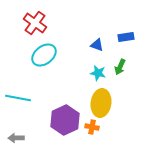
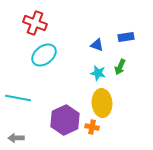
red cross: rotated 15 degrees counterclockwise
yellow ellipse: moved 1 px right; rotated 12 degrees counterclockwise
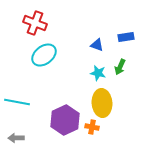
cyan line: moved 1 px left, 4 px down
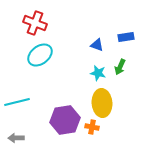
cyan ellipse: moved 4 px left
cyan line: rotated 25 degrees counterclockwise
purple hexagon: rotated 16 degrees clockwise
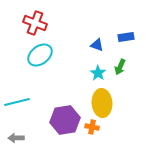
cyan star: rotated 21 degrees clockwise
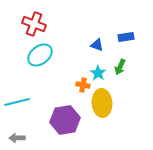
red cross: moved 1 px left, 1 px down
orange cross: moved 9 px left, 42 px up
gray arrow: moved 1 px right
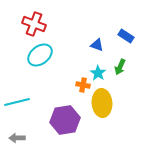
blue rectangle: moved 1 px up; rotated 42 degrees clockwise
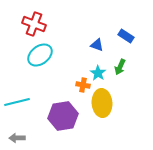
purple hexagon: moved 2 px left, 4 px up
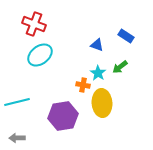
green arrow: rotated 28 degrees clockwise
